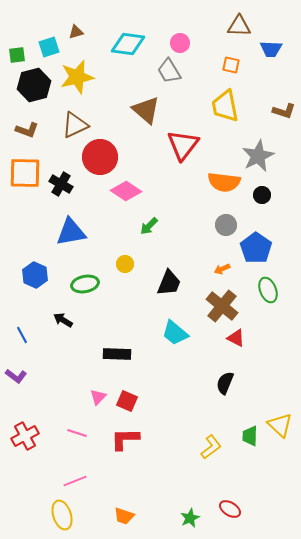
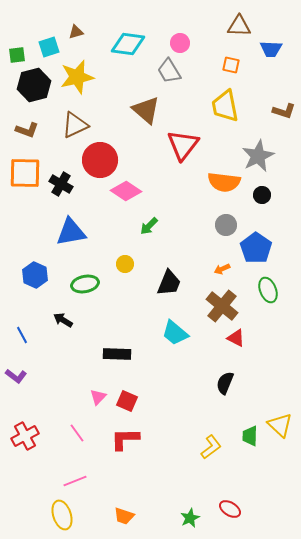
red circle at (100, 157): moved 3 px down
pink line at (77, 433): rotated 36 degrees clockwise
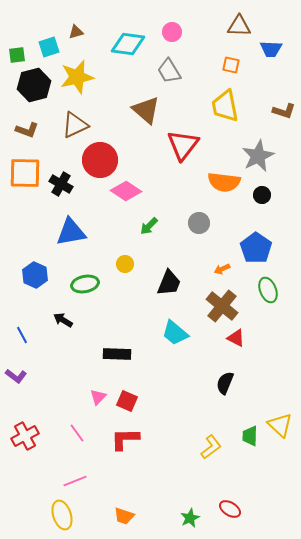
pink circle at (180, 43): moved 8 px left, 11 px up
gray circle at (226, 225): moved 27 px left, 2 px up
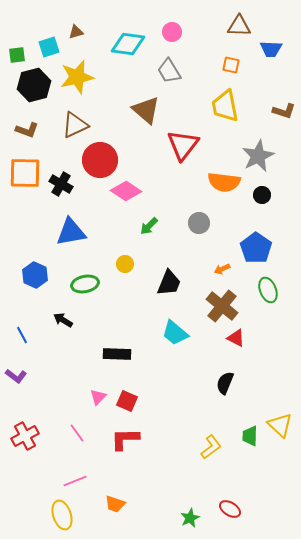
orange trapezoid at (124, 516): moved 9 px left, 12 px up
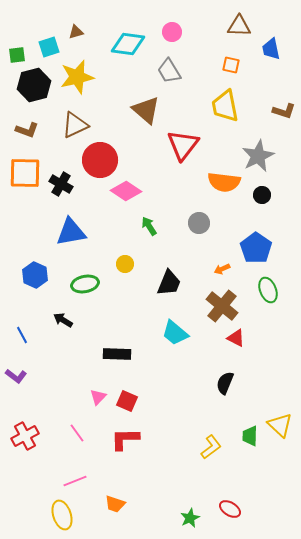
blue trapezoid at (271, 49): rotated 75 degrees clockwise
green arrow at (149, 226): rotated 102 degrees clockwise
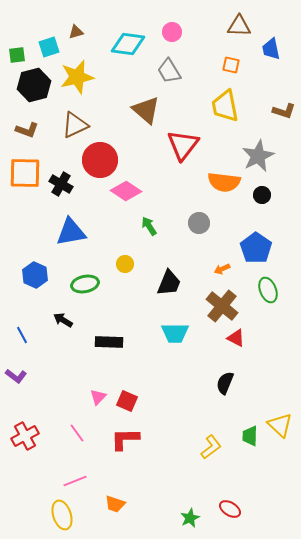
cyan trapezoid at (175, 333): rotated 40 degrees counterclockwise
black rectangle at (117, 354): moved 8 px left, 12 px up
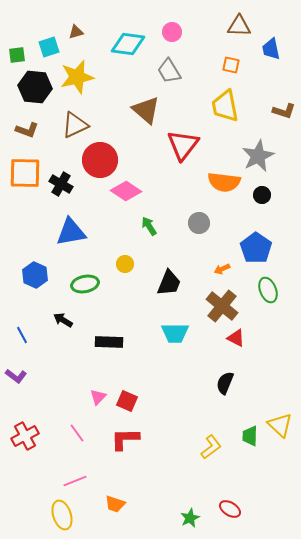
black hexagon at (34, 85): moved 1 px right, 2 px down; rotated 20 degrees clockwise
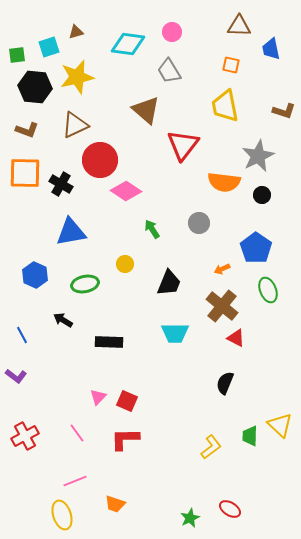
green arrow at (149, 226): moved 3 px right, 3 px down
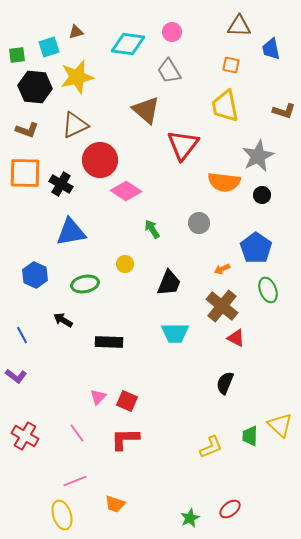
red cross at (25, 436): rotated 32 degrees counterclockwise
yellow L-shape at (211, 447): rotated 15 degrees clockwise
red ellipse at (230, 509): rotated 70 degrees counterclockwise
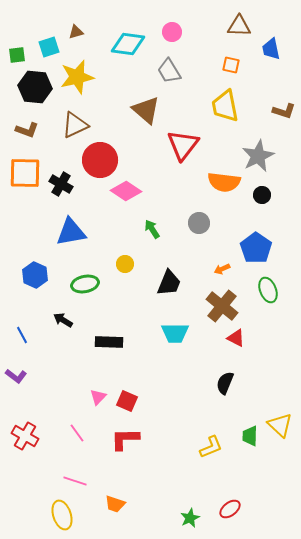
pink line at (75, 481): rotated 40 degrees clockwise
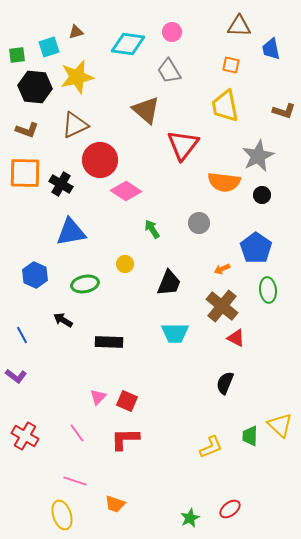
green ellipse at (268, 290): rotated 15 degrees clockwise
